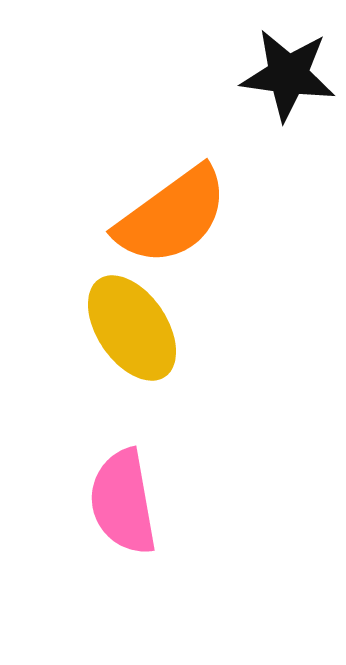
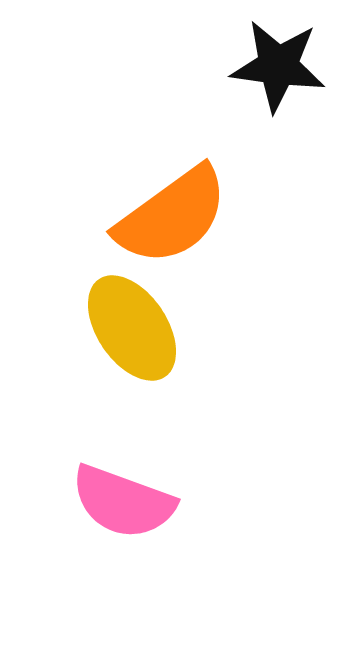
black star: moved 10 px left, 9 px up
pink semicircle: rotated 60 degrees counterclockwise
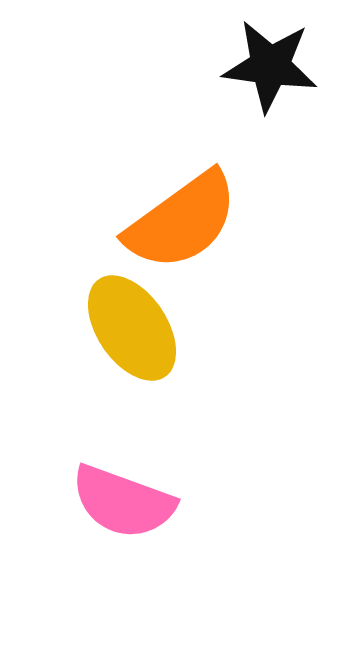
black star: moved 8 px left
orange semicircle: moved 10 px right, 5 px down
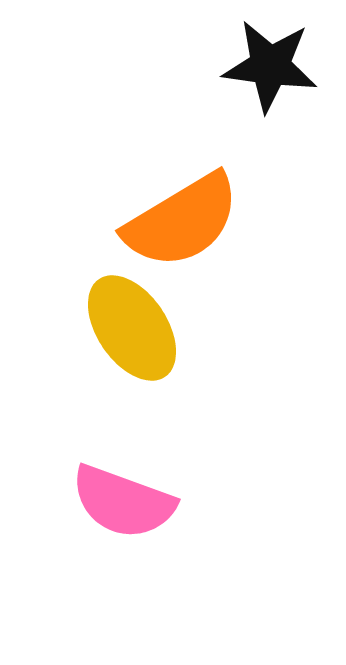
orange semicircle: rotated 5 degrees clockwise
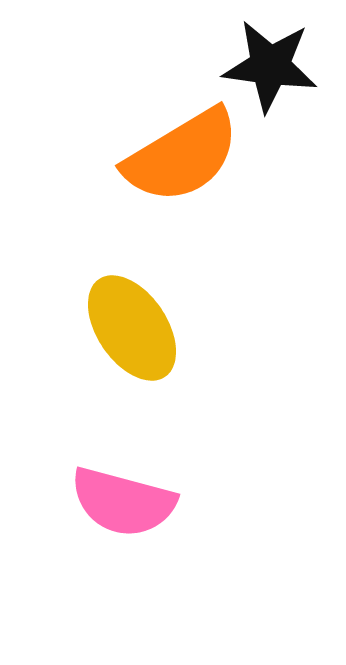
orange semicircle: moved 65 px up
pink semicircle: rotated 5 degrees counterclockwise
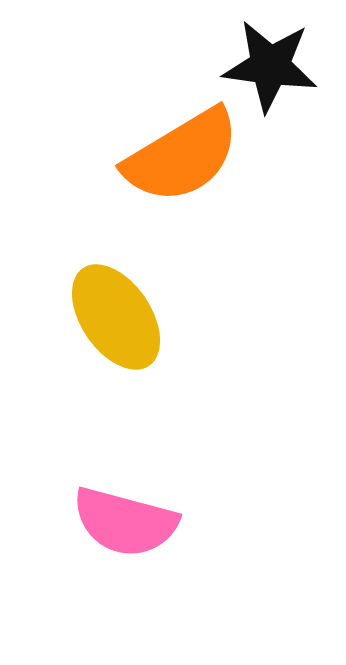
yellow ellipse: moved 16 px left, 11 px up
pink semicircle: moved 2 px right, 20 px down
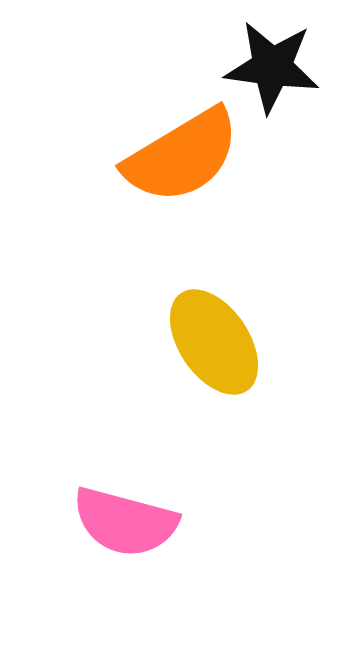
black star: moved 2 px right, 1 px down
yellow ellipse: moved 98 px right, 25 px down
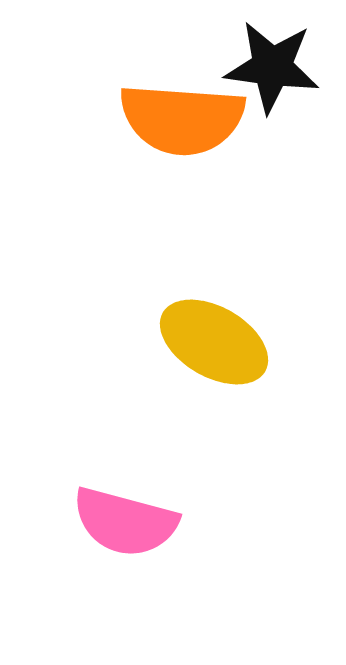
orange semicircle: moved 37 px up; rotated 35 degrees clockwise
yellow ellipse: rotated 26 degrees counterclockwise
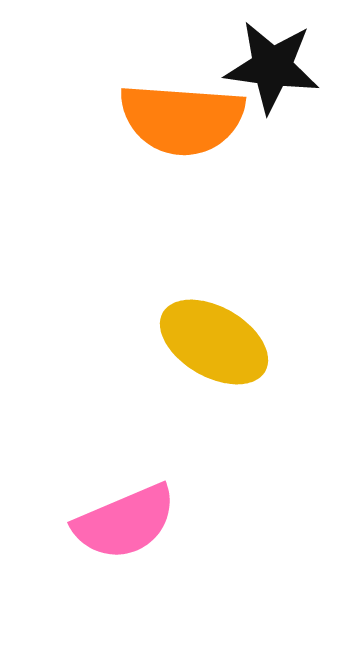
pink semicircle: rotated 38 degrees counterclockwise
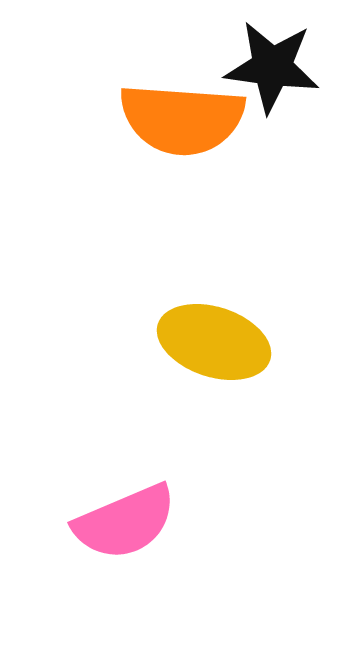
yellow ellipse: rotated 12 degrees counterclockwise
